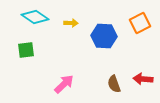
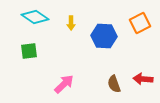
yellow arrow: rotated 88 degrees clockwise
green square: moved 3 px right, 1 px down
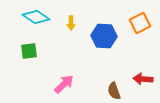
cyan diamond: moved 1 px right
brown semicircle: moved 7 px down
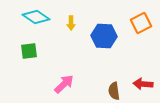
orange square: moved 1 px right
red arrow: moved 5 px down
brown semicircle: rotated 12 degrees clockwise
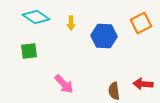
pink arrow: rotated 90 degrees clockwise
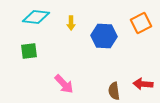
cyan diamond: rotated 28 degrees counterclockwise
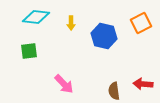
blue hexagon: rotated 10 degrees clockwise
